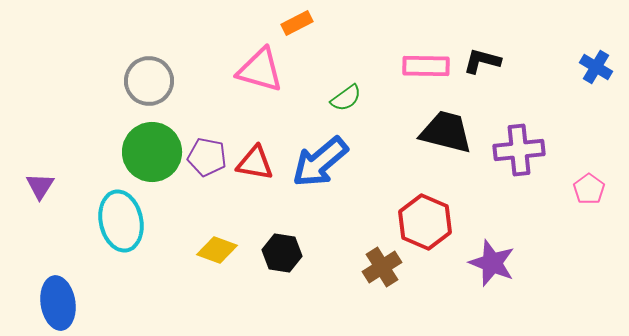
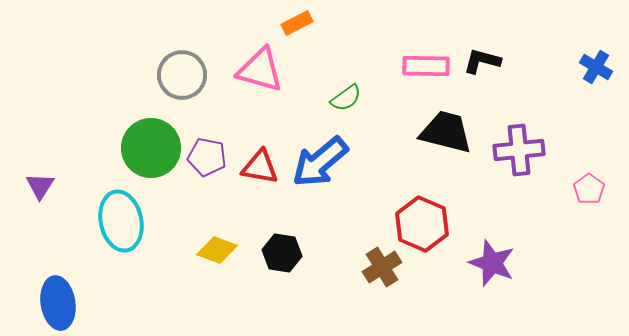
gray circle: moved 33 px right, 6 px up
green circle: moved 1 px left, 4 px up
red triangle: moved 5 px right, 4 px down
red hexagon: moved 3 px left, 2 px down
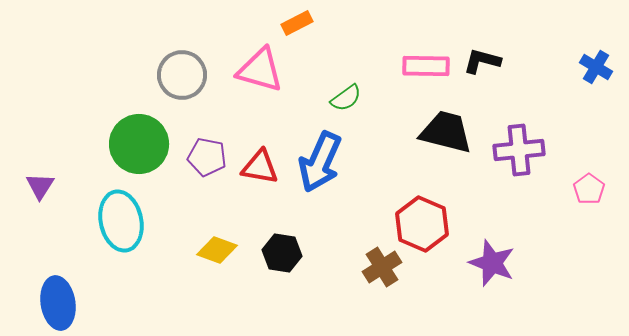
green circle: moved 12 px left, 4 px up
blue arrow: rotated 26 degrees counterclockwise
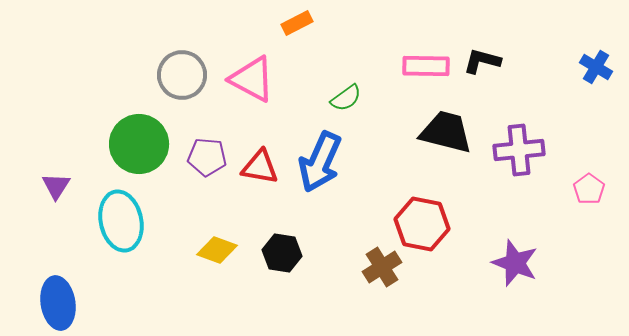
pink triangle: moved 8 px left, 9 px down; rotated 12 degrees clockwise
purple pentagon: rotated 6 degrees counterclockwise
purple triangle: moved 16 px right
red hexagon: rotated 12 degrees counterclockwise
purple star: moved 23 px right
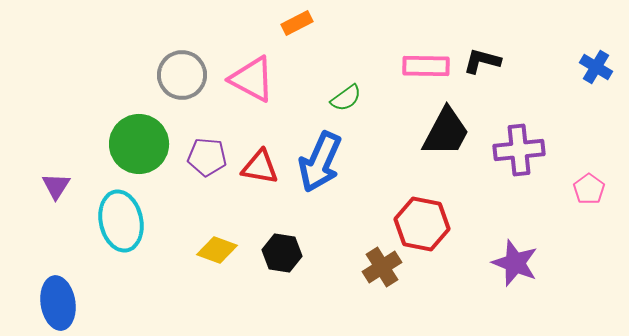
black trapezoid: rotated 104 degrees clockwise
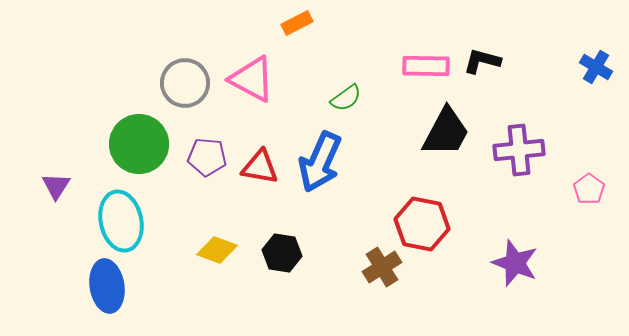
gray circle: moved 3 px right, 8 px down
blue ellipse: moved 49 px right, 17 px up
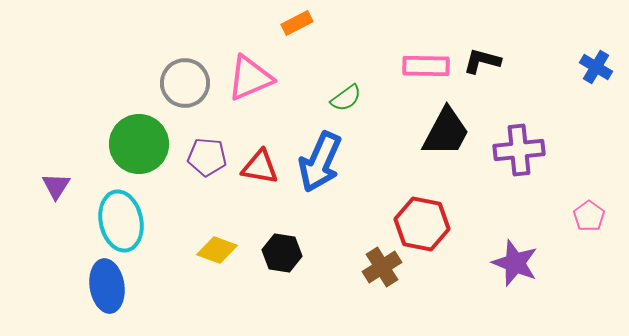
pink triangle: moved 2 px left, 1 px up; rotated 51 degrees counterclockwise
pink pentagon: moved 27 px down
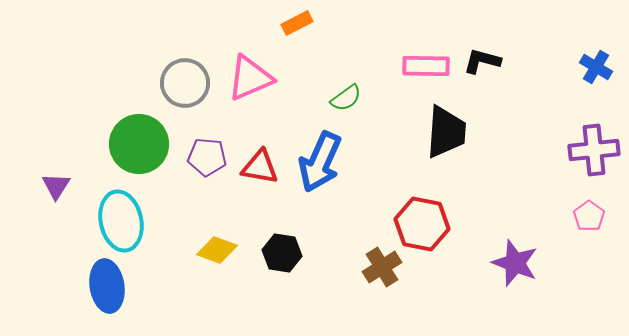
black trapezoid: rotated 24 degrees counterclockwise
purple cross: moved 75 px right
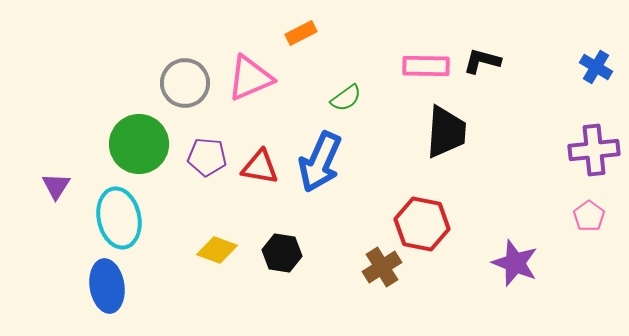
orange rectangle: moved 4 px right, 10 px down
cyan ellipse: moved 2 px left, 3 px up
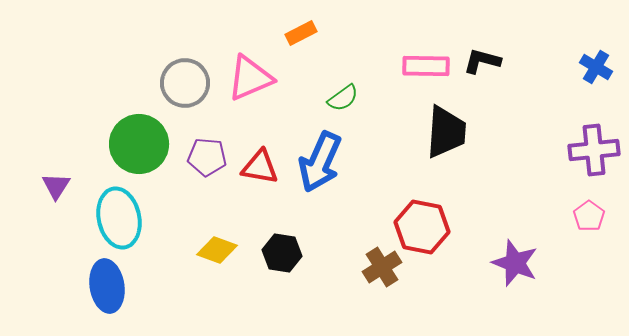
green semicircle: moved 3 px left
red hexagon: moved 3 px down
